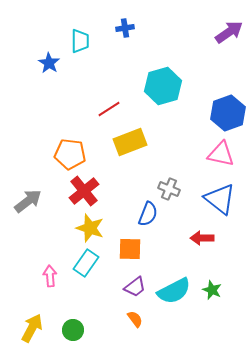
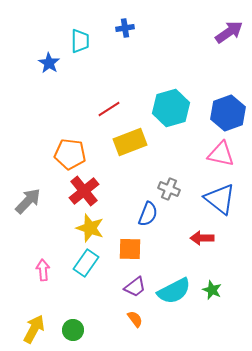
cyan hexagon: moved 8 px right, 22 px down
gray arrow: rotated 8 degrees counterclockwise
pink arrow: moved 7 px left, 6 px up
yellow arrow: moved 2 px right, 1 px down
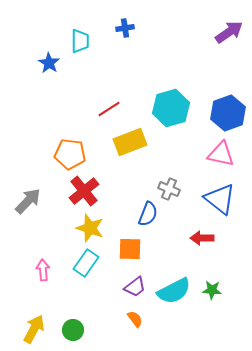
green star: rotated 18 degrees counterclockwise
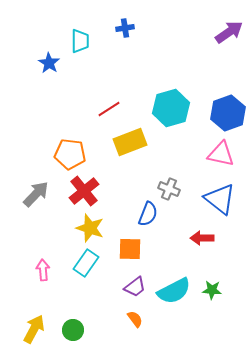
gray arrow: moved 8 px right, 7 px up
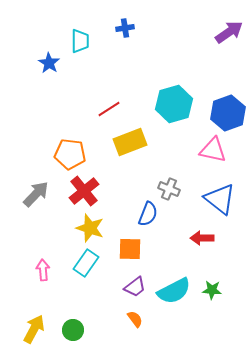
cyan hexagon: moved 3 px right, 4 px up
pink triangle: moved 8 px left, 4 px up
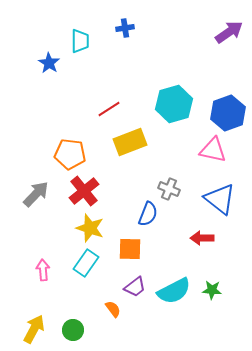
orange semicircle: moved 22 px left, 10 px up
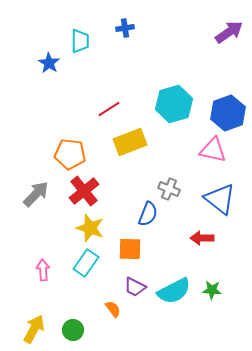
purple trapezoid: rotated 65 degrees clockwise
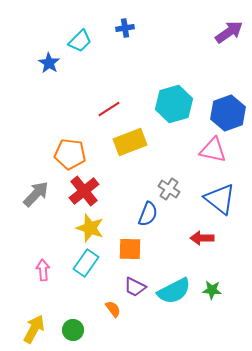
cyan trapezoid: rotated 45 degrees clockwise
gray cross: rotated 10 degrees clockwise
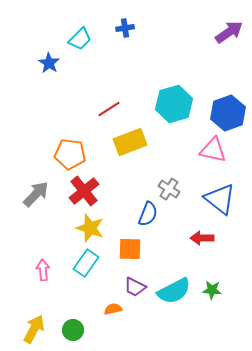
cyan trapezoid: moved 2 px up
orange semicircle: rotated 66 degrees counterclockwise
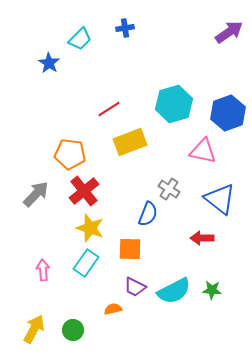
pink triangle: moved 10 px left, 1 px down
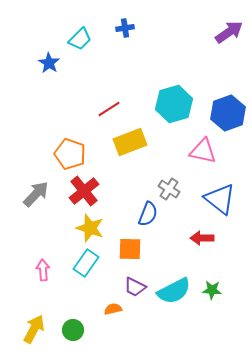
orange pentagon: rotated 12 degrees clockwise
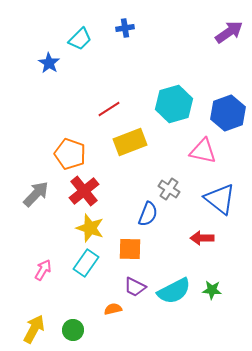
pink arrow: rotated 35 degrees clockwise
